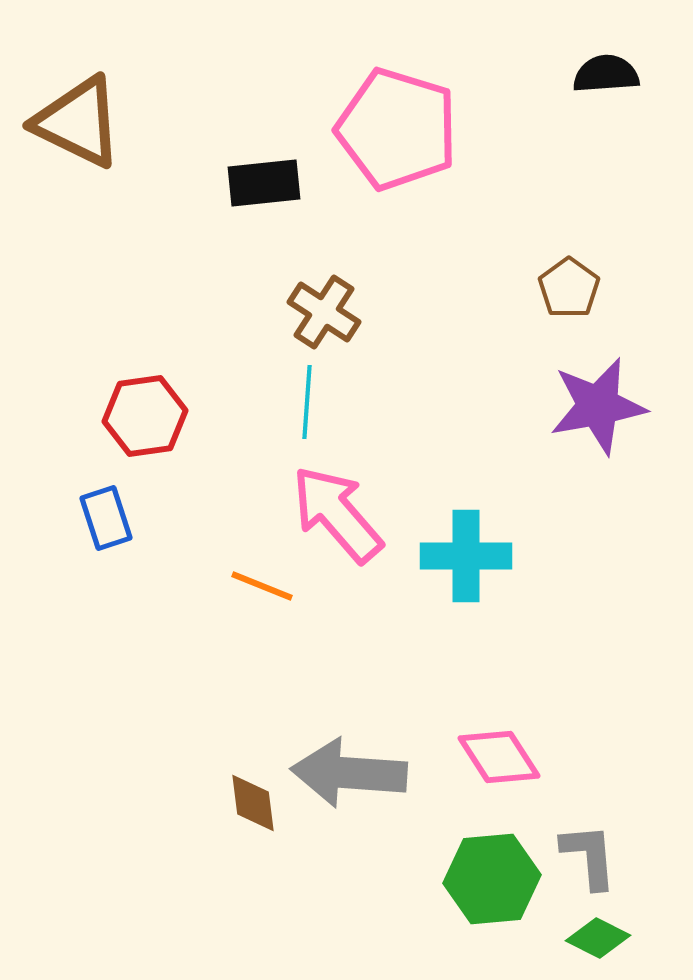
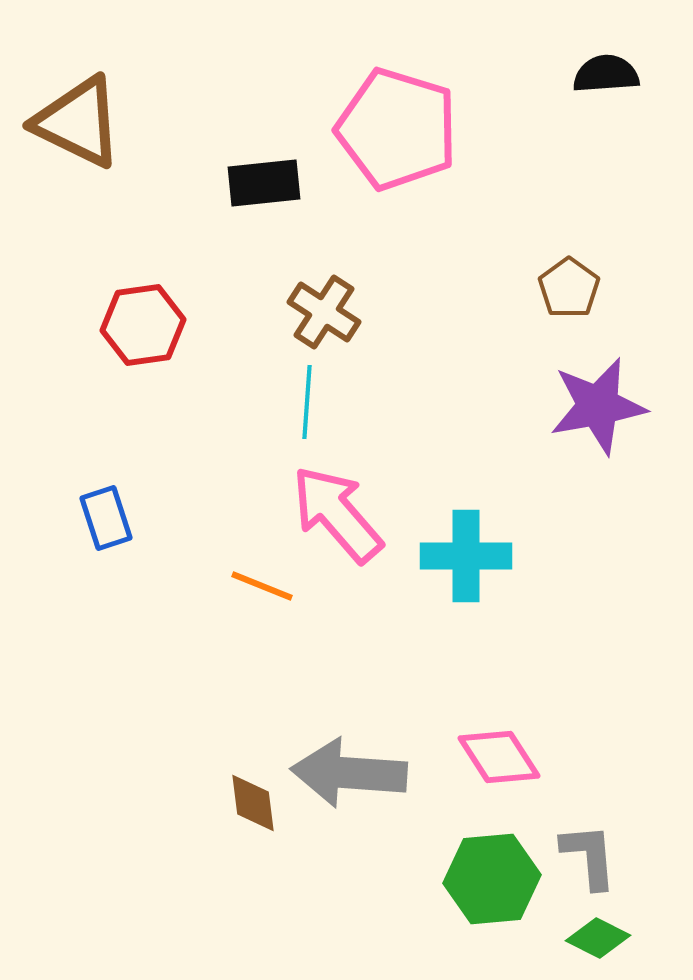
red hexagon: moved 2 px left, 91 px up
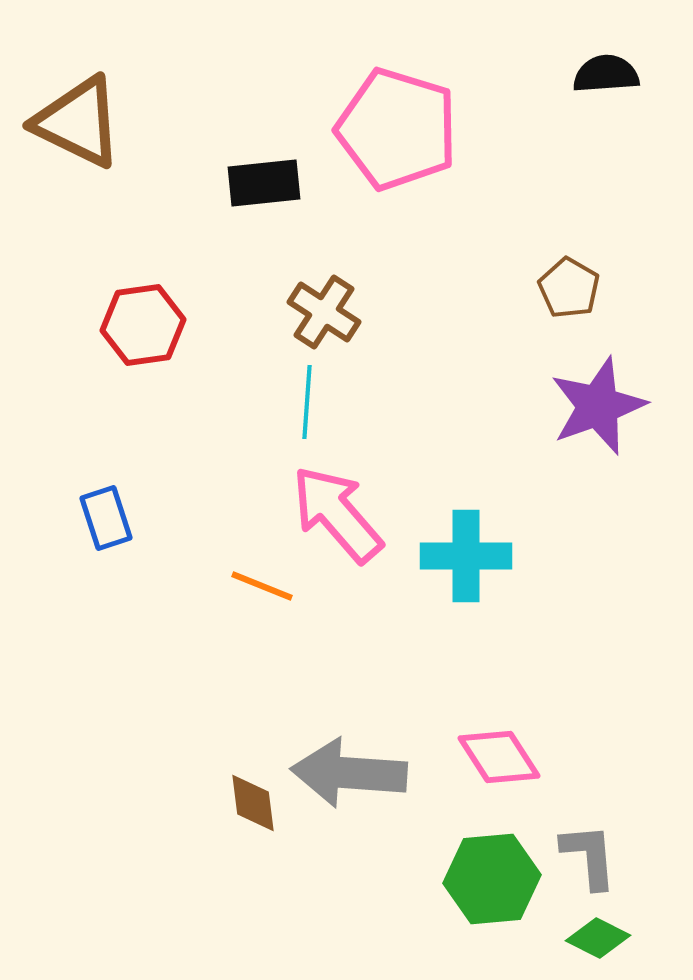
brown pentagon: rotated 6 degrees counterclockwise
purple star: rotated 10 degrees counterclockwise
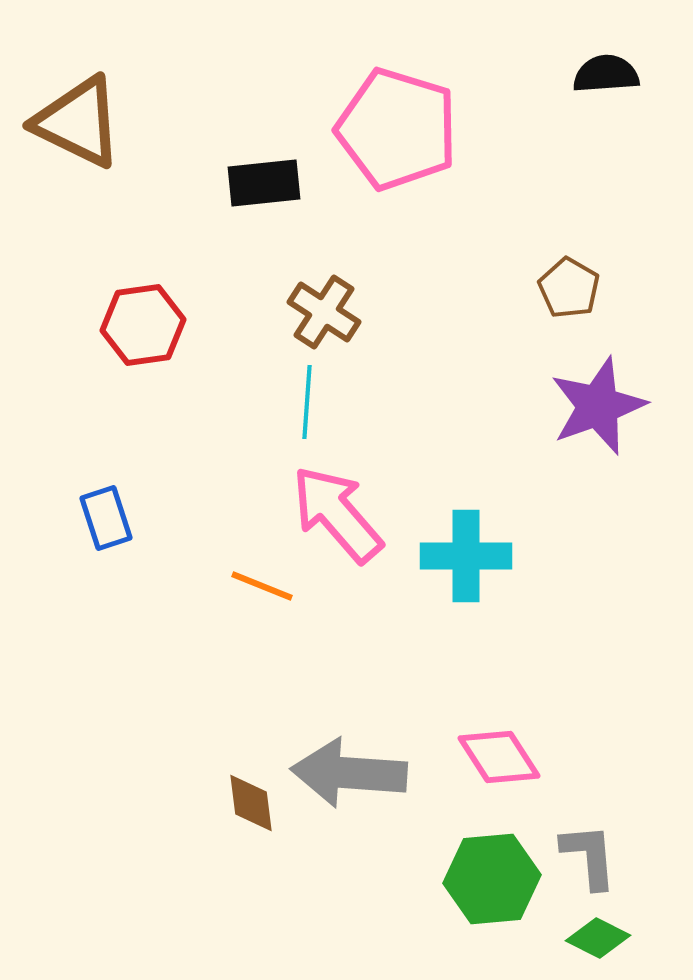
brown diamond: moved 2 px left
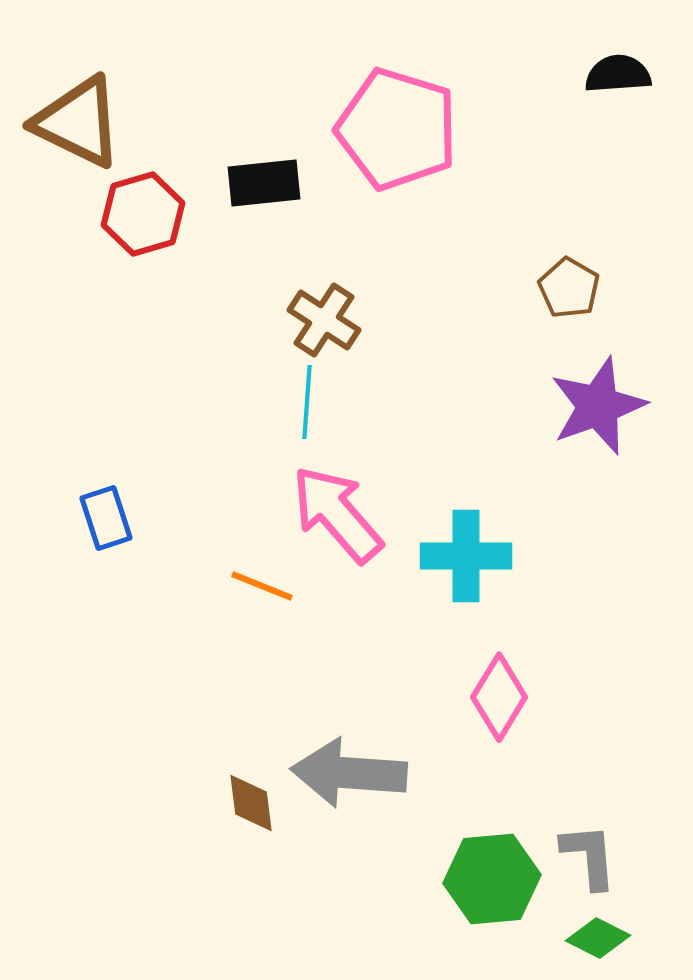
black semicircle: moved 12 px right
brown cross: moved 8 px down
red hexagon: moved 111 px up; rotated 8 degrees counterclockwise
pink diamond: moved 60 px up; rotated 64 degrees clockwise
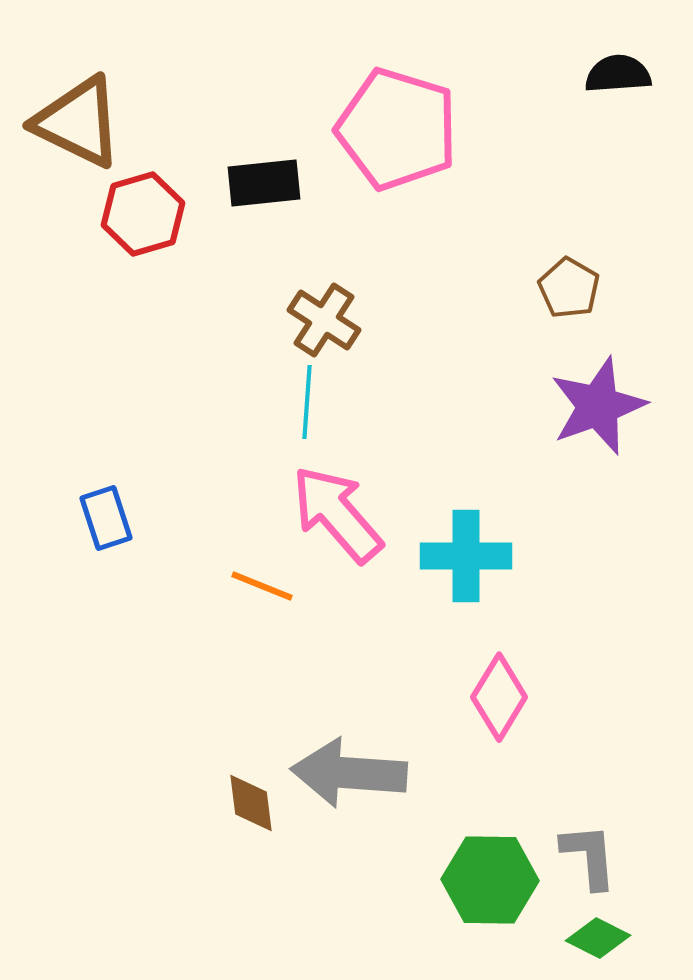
green hexagon: moved 2 px left, 1 px down; rotated 6 degrees clockwise
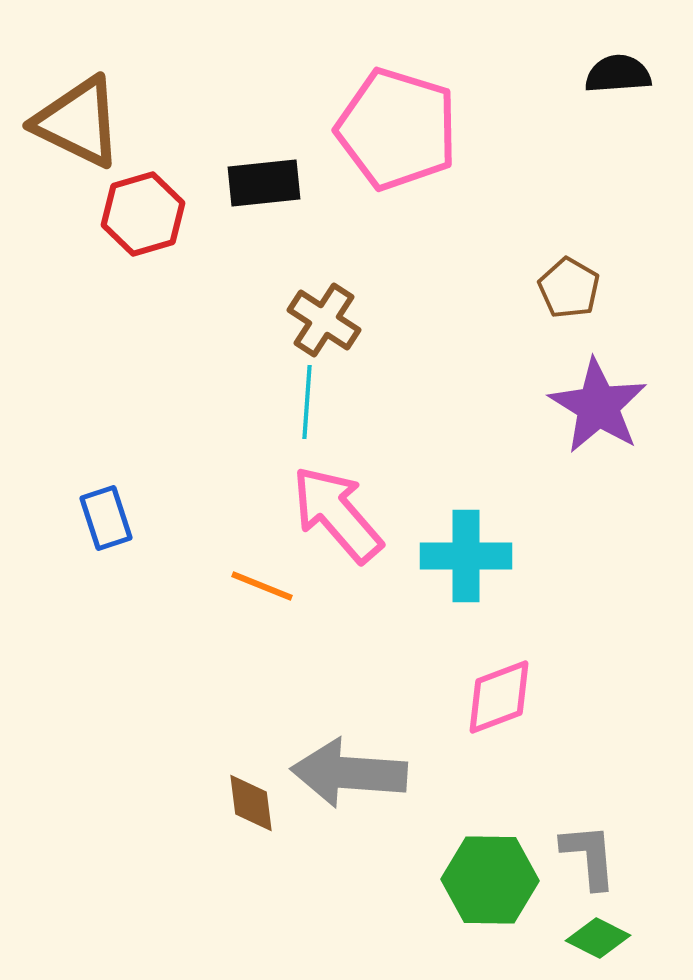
purple star: rotated 20 degrees counterclockwise
pink diamond: rotated 38 degrees clockwise
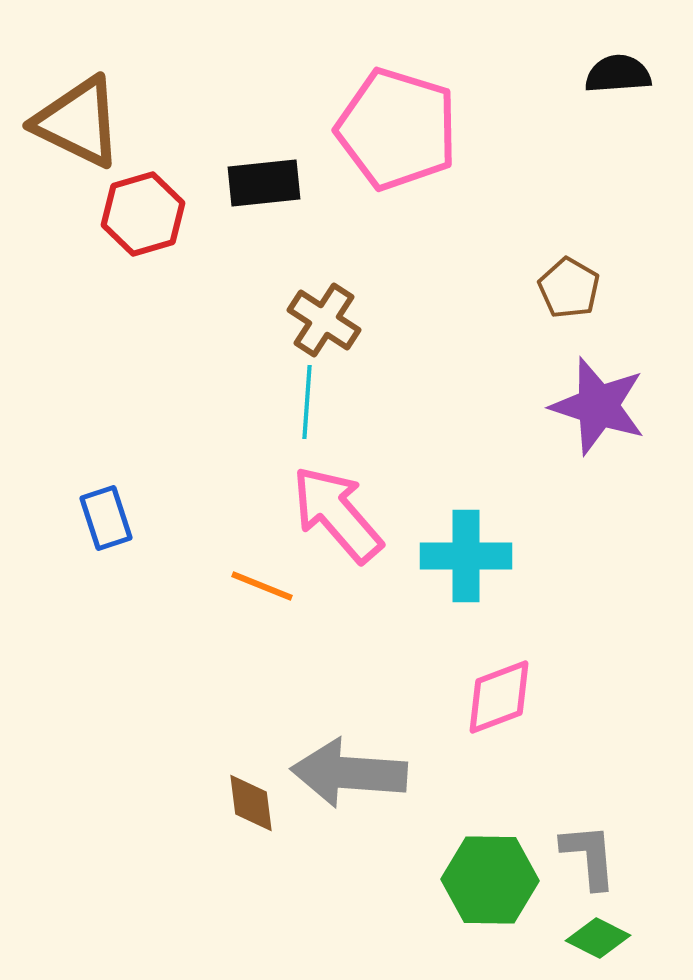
purple star: rotated 14 degrees counterclockwise
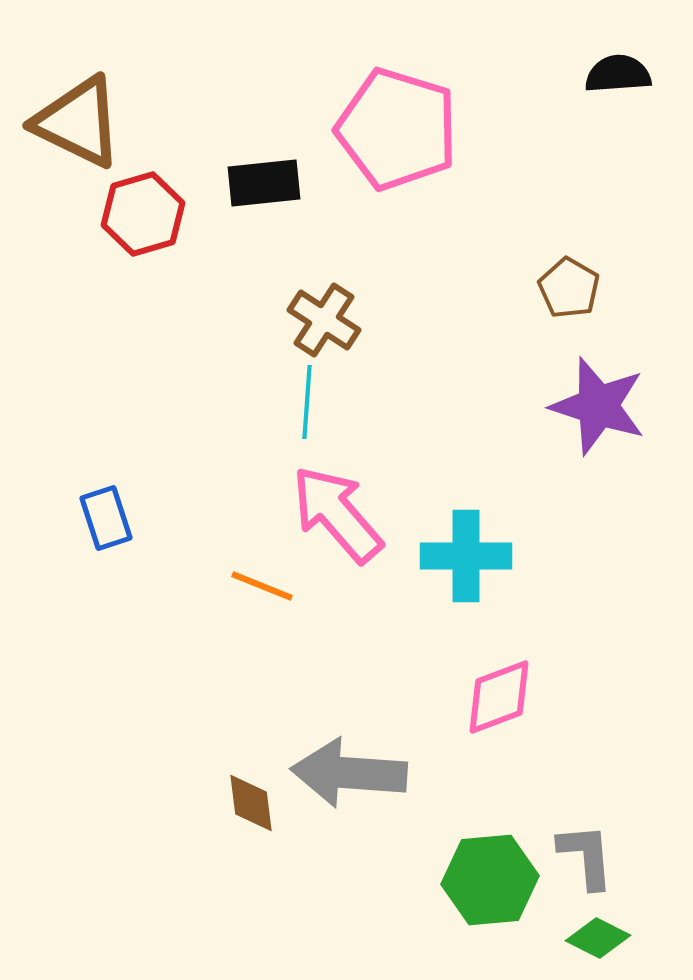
gray L-shape: moved 3 px left
green hexagon: rotated 6 degrees counterclockwise
